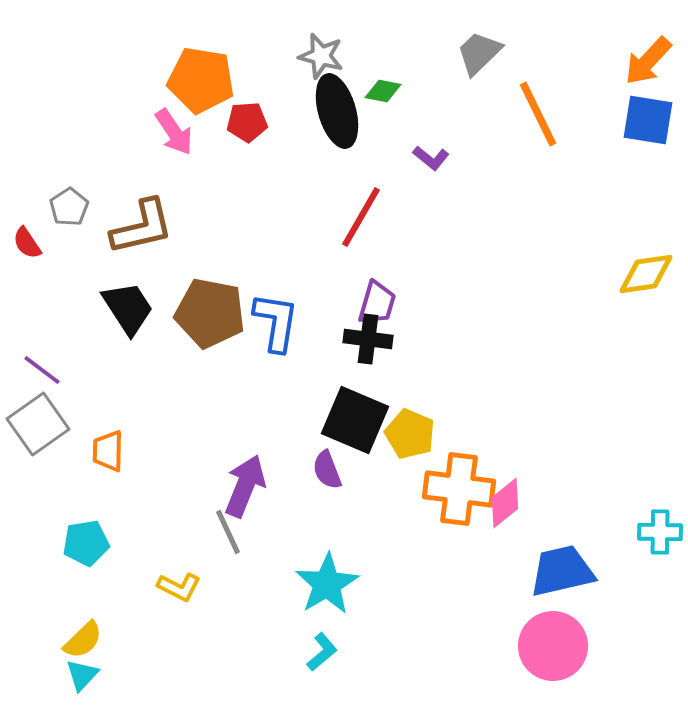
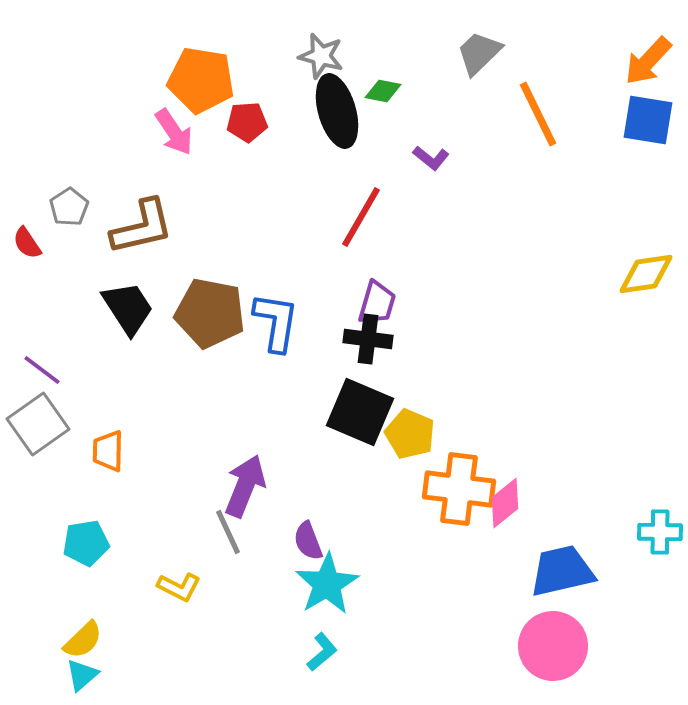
black square: moved 5 px right, 8 px up
purple semicircle: moved 19 px left, 71 px down
cyan triangle: rotated 6 degrees clockwise
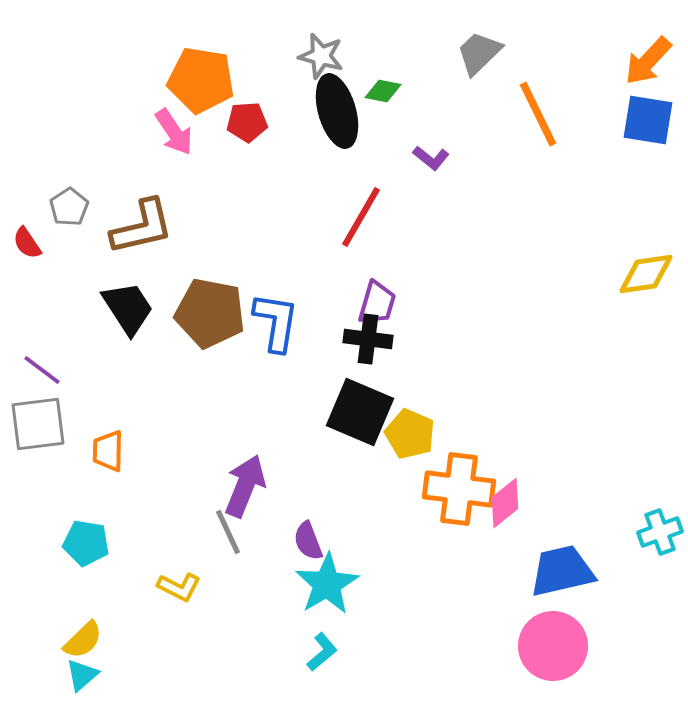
gray square: rotated 28 degrees clockwise
cyan cross: rotated 21 degrees counterclockwise
cyan pentagon: rotated 18 degrees clockwise
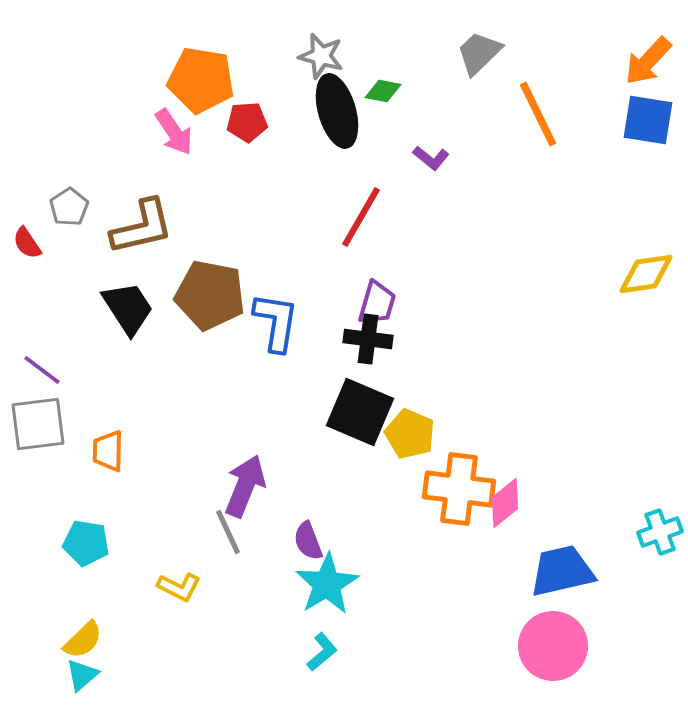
brown pentagon: moved 18 px up
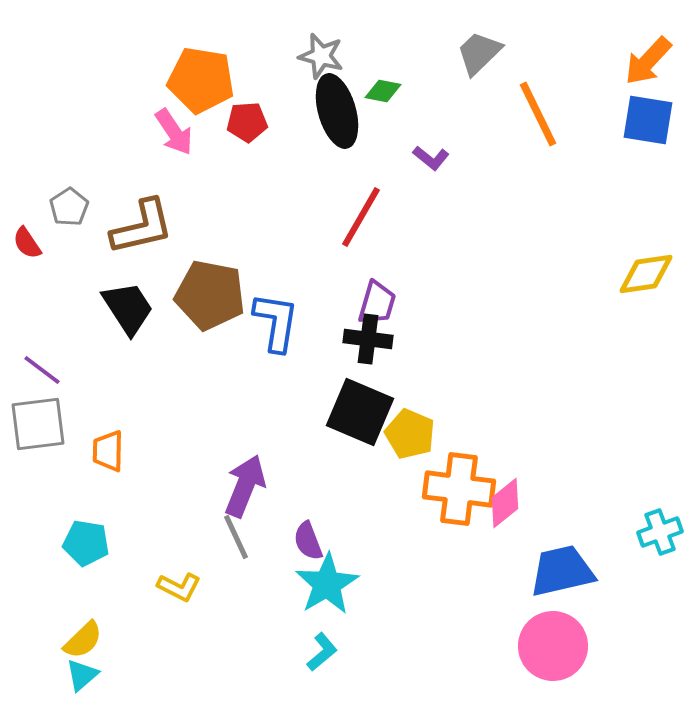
gray line: moved 8 px right, 5 px down
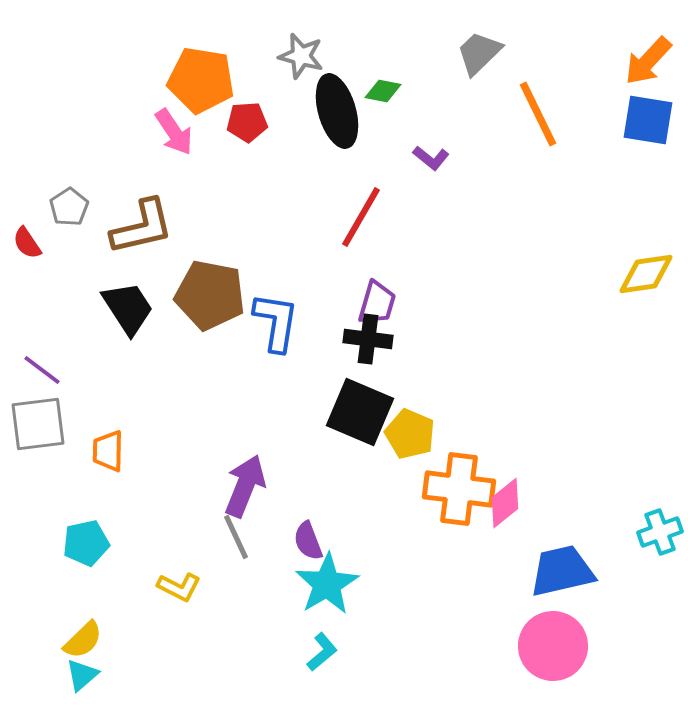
gray star: moved 20 px left
cyan pentagon: rotated 21 degrees counterclockwise
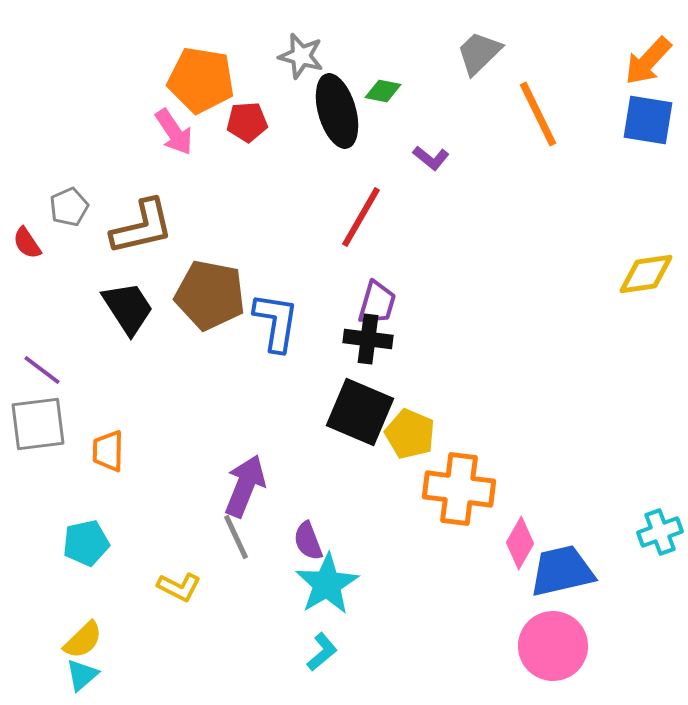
gray pentagon: rotated 9 degrees clockwise
pink diamond: moved 15 px right, 40 px down; rotated 21 degrees counterclockwise
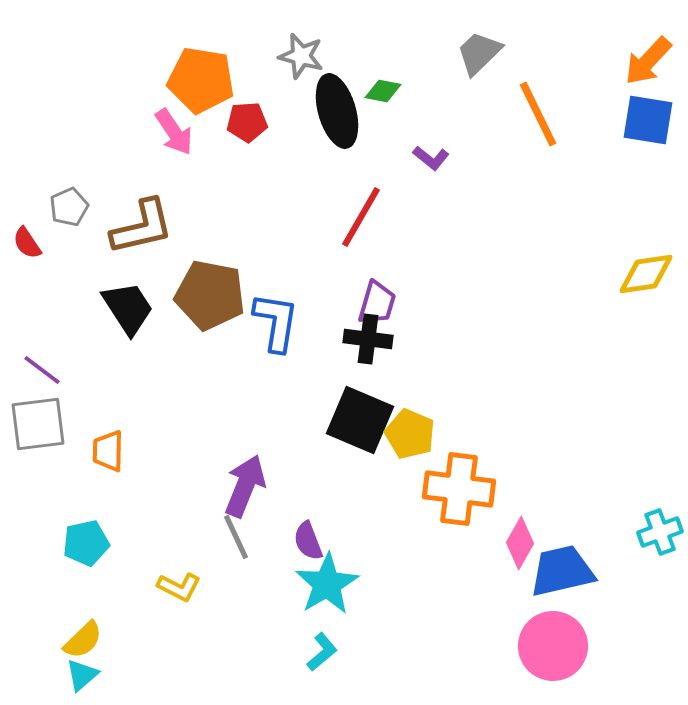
black square: moved 8 px down
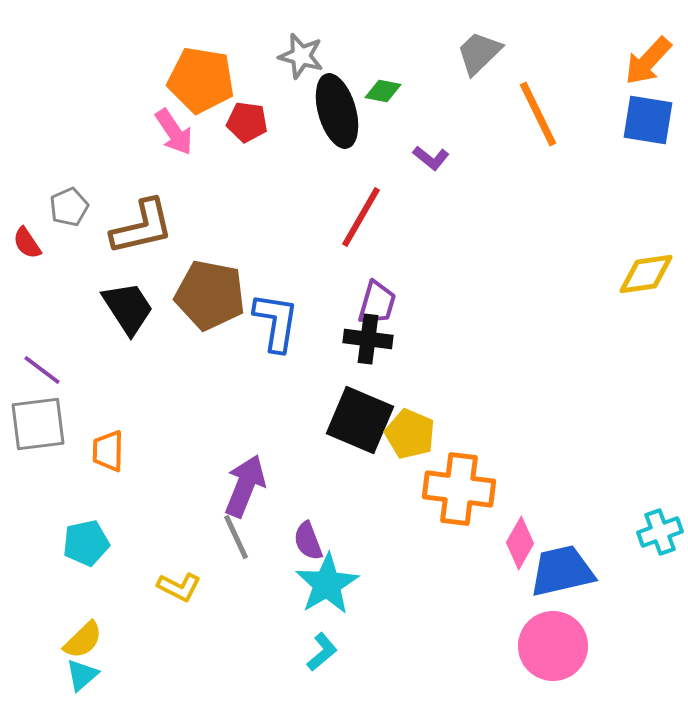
red pentagon: rotated 12 degrees clockwise
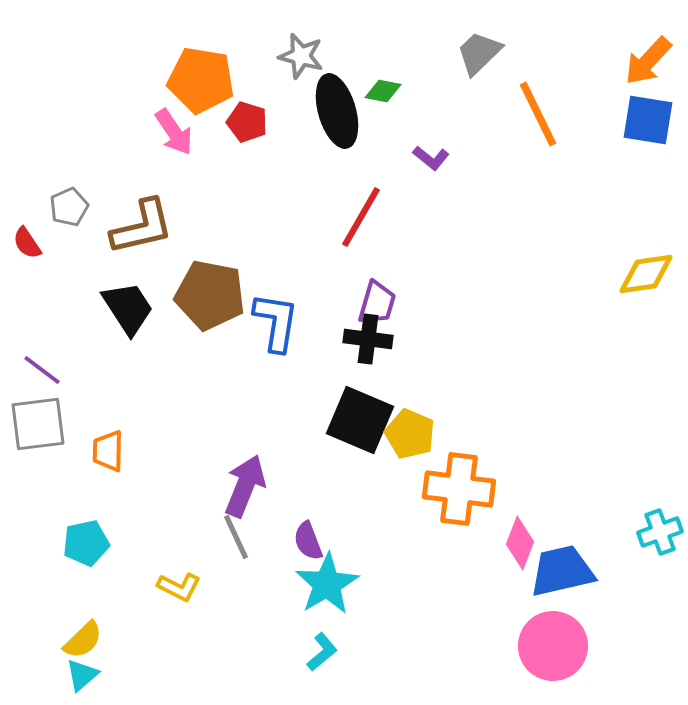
red pentagon: rotated 9 degrees clockwise
pink diamond: rotated 9 degrees counterclockwise
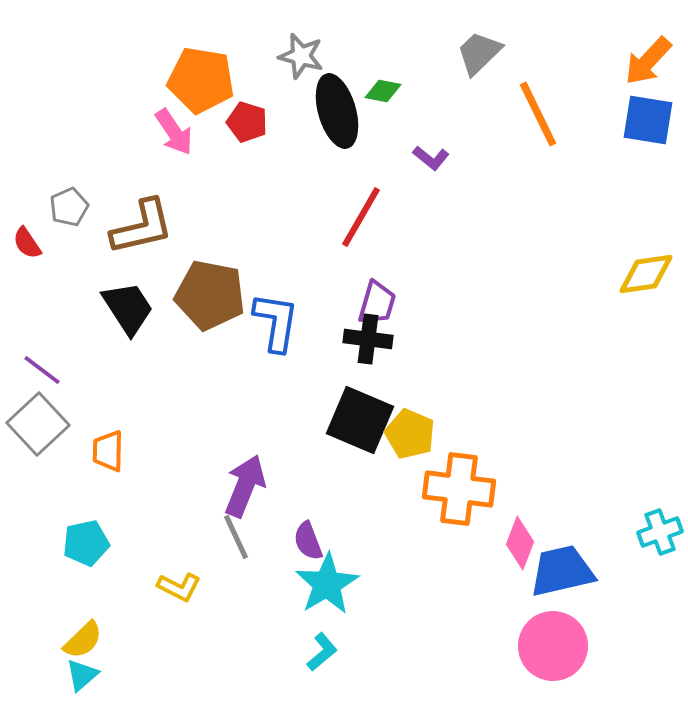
gray square: rotated 36 degrees counterclockwise
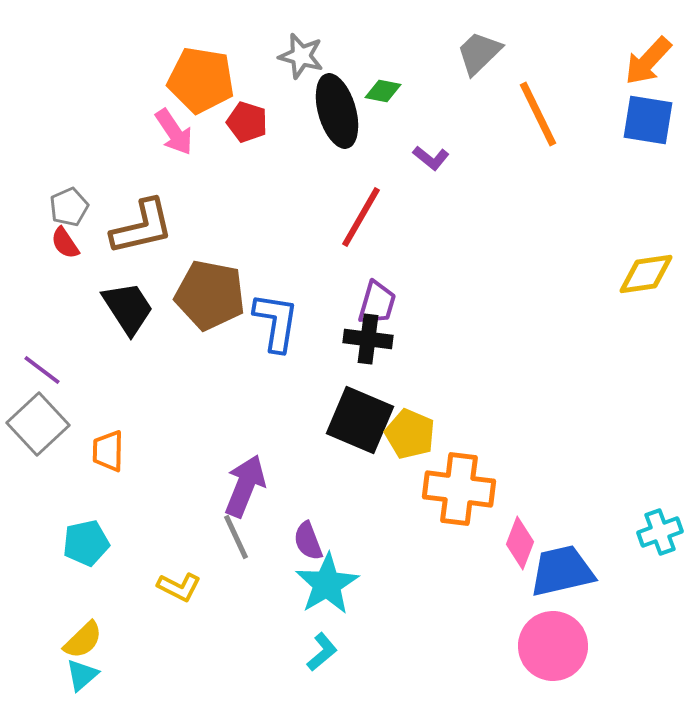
red semicircle: moved 38 px right
